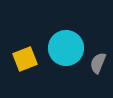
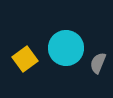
yellow square: rotated 15 degrees counterclockwise
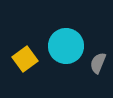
cyan circle: moved 2 px up
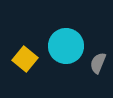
yellow square: rotated 15 degrees counterclockwise
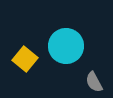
gray semicircle: moved 4 px left, 19 px down; rotated 50 degrees counterclockwise
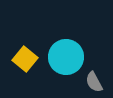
cyan circle: moved 11 px down
